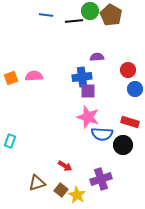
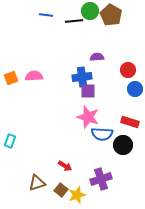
yellow star: rotated 24 degrees clockwise
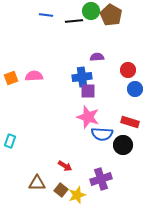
green circle: moved 1 px right
brown triangle: rotated 18 degrees clockwise
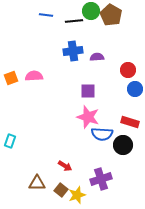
blue cross: moved 9 px left, 26 px up
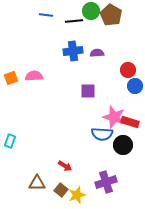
purple semicircle: moved 4 px up
blue circle: moved 3 px up
pink star: moved 26 px right
purple cross: moved 5 px right, 3 px down
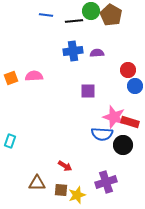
brown square: rotated 32 degrees counterclockwise
